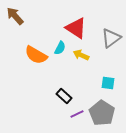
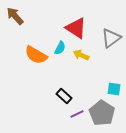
cyan square: moved 6 px right, 6 px down
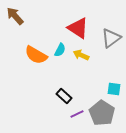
red triangle: moved 2 px right
cyan semicircle: moved 2 px down
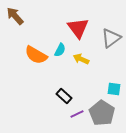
red triangle: rotated 20 degrees clockwise
yellow arrow: moved 4 px down
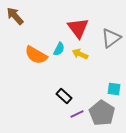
cyan semicircle: moved 1 px left, 1 px up
yellow arrow: moved 1 px left, 5 px up
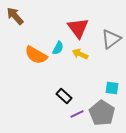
gray triangle: moved 1 px down
cyan semicircle: moved 1 px left, 1 px up
cyan square: moved 2 px left, 1 px up
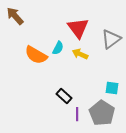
purple line: rotated 64 degrees counterclockwise
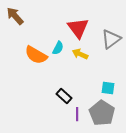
cyan square: moved 4 px left
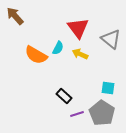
gray triangle: rotated 45 degrees counterclockwise
purple line: rotated 72 degrees clockwise
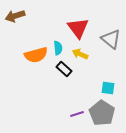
brown arrow: rotated 66 degrees counterclockwise
cyan semicircle: rotated 32 degrees counterclockwise
orange semicircle: rotated 45 degrees counterclockwise
black rectangle: moved 27 px up
